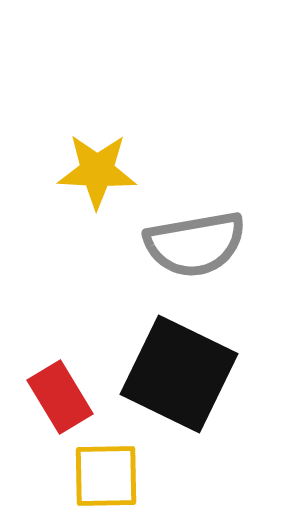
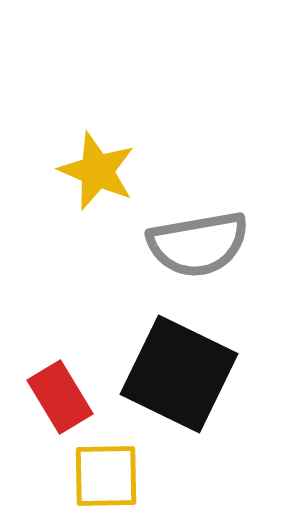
yellow star: rotated 20 degrees clockwise
gray semicircle: moved 3 px right
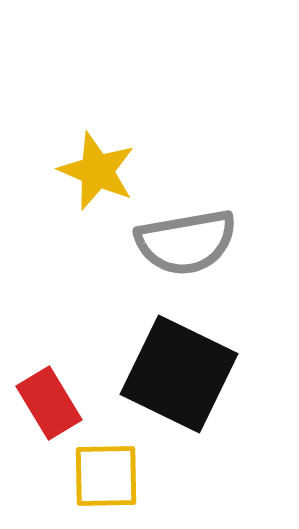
gray semicircle: moved 12 px left, 2 px up
red rectangle: moved 11 px left, 6 px down
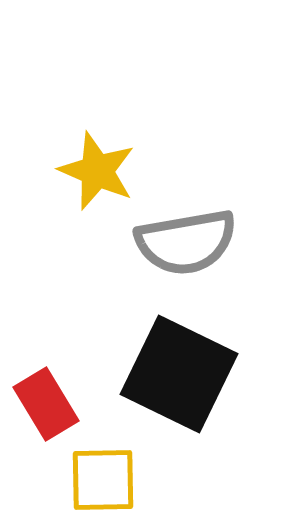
red rectangle: moved 3 px left, 1 px down
yellow square: moved 3 px left, 4 px down
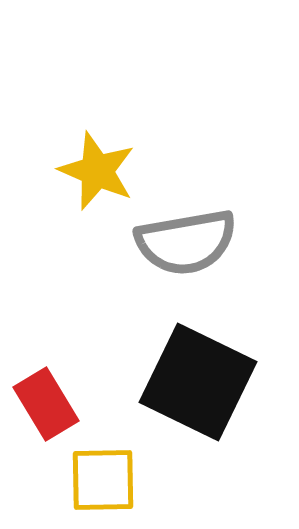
black square: moved 19 px right, 8 px down
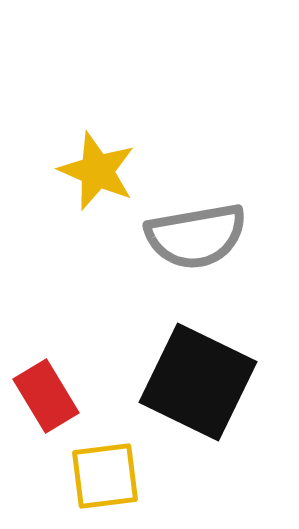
gray semicircle: moved 10 px right, 6 px up
red rectangle: moved 8 px up
yellow square: moved 2 px right, 4 px up; rotated 6 degrees counterclockwise
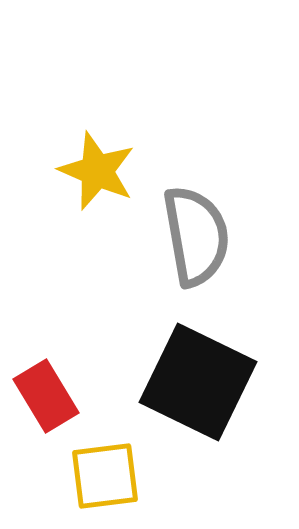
gray semicircle: rotated 90 degrees counterclockwise
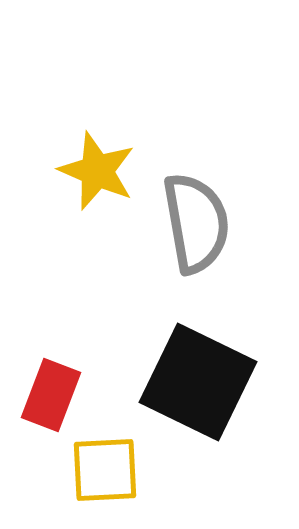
gray semicircle: moved 13 px up
red rectangle: moved 5 px right, 1 px up; rotated 52 degrees clockwise
yellow square: moved 6 px up; rotated 4 degrees clockwise
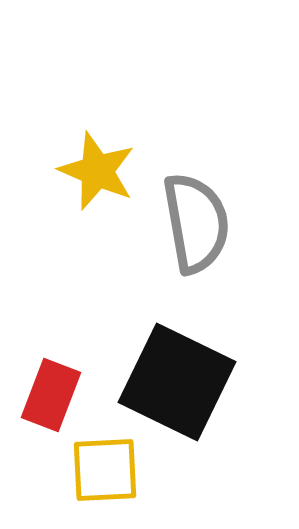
black square: moved 21 px left
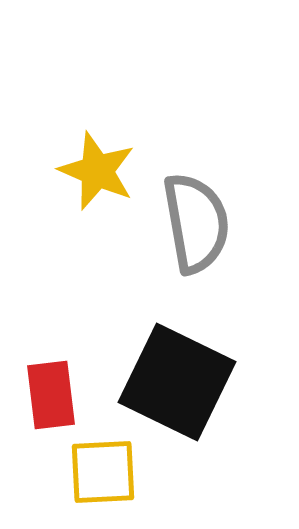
red rectangle: rotated 28 degrees counterclockwise
yellow square: moved 2 px left, 2 px down
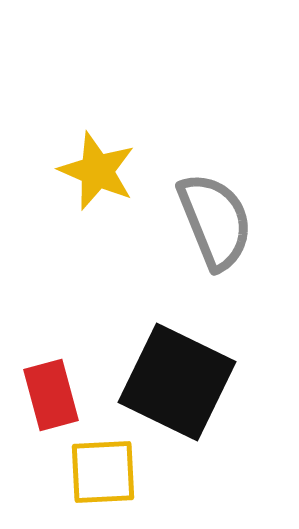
gray semicircle: moved 19 px right, 2 px up; rotated 12 degrees counterclockwise
red rectangle: rotated 8 degrees counterclockwise
